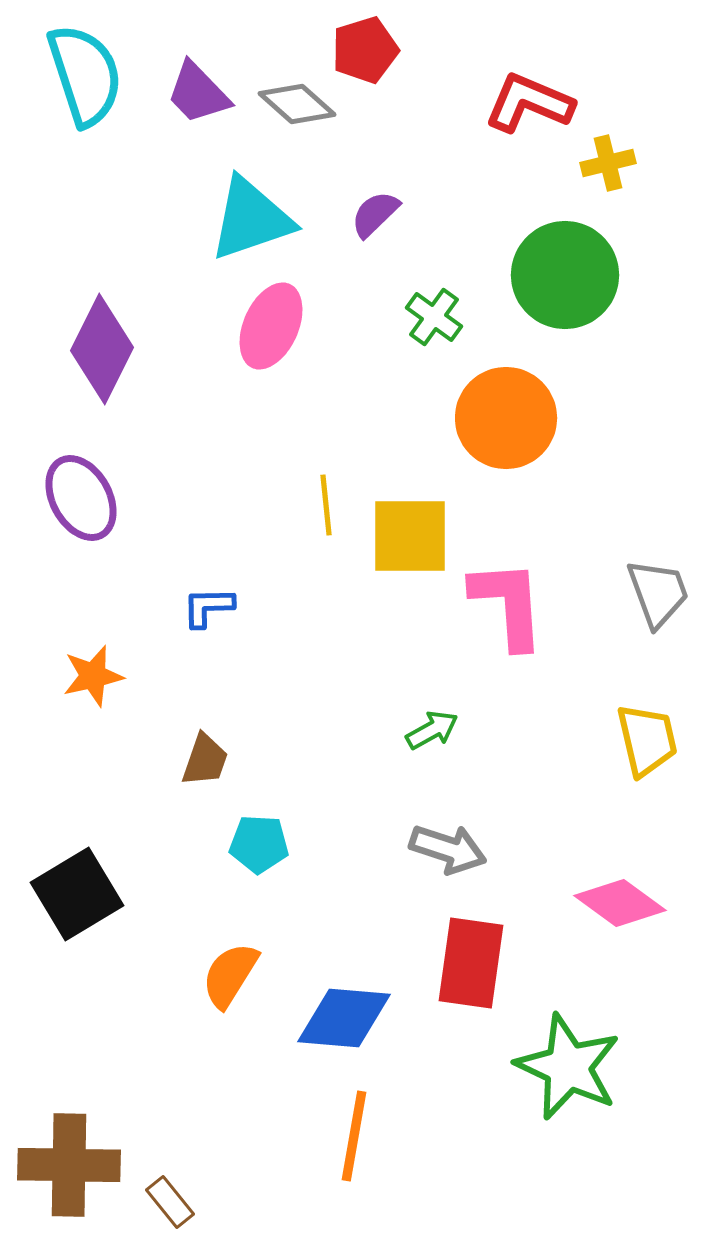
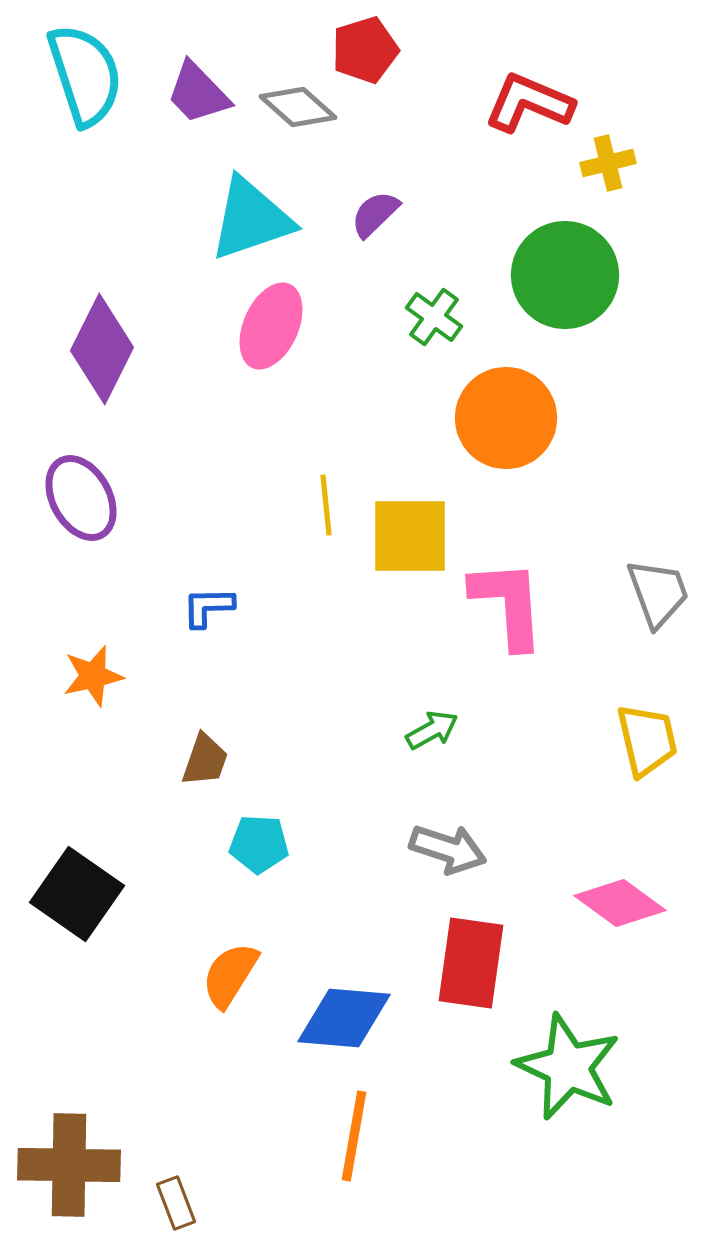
gray diamond: moved 1 px right, 3 px down
black square: rotated 24 degrees counterclockwise
brown rectangle: moved 6 px right, 1 px down; rotated 18 degrees clockwise
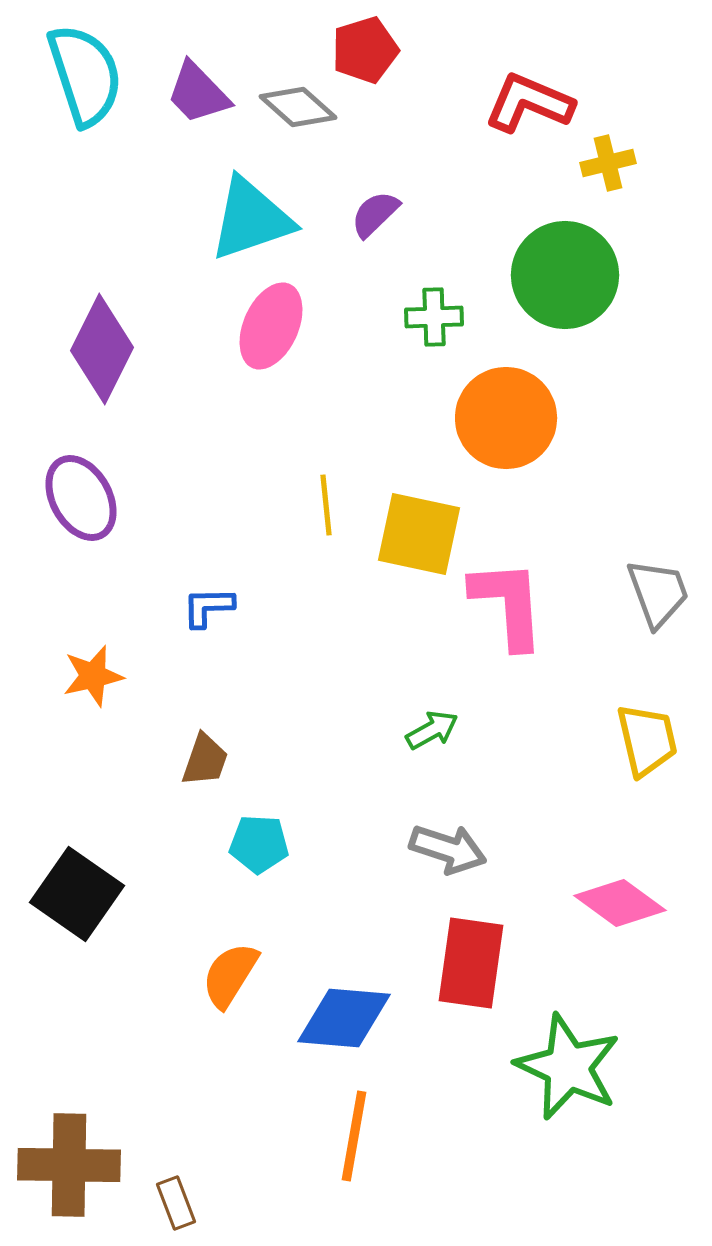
green cross: rotated 38 degrees counterclockwise
yellow square: moved 9 px right, 2 px up; rotated 12 degrees clockwise
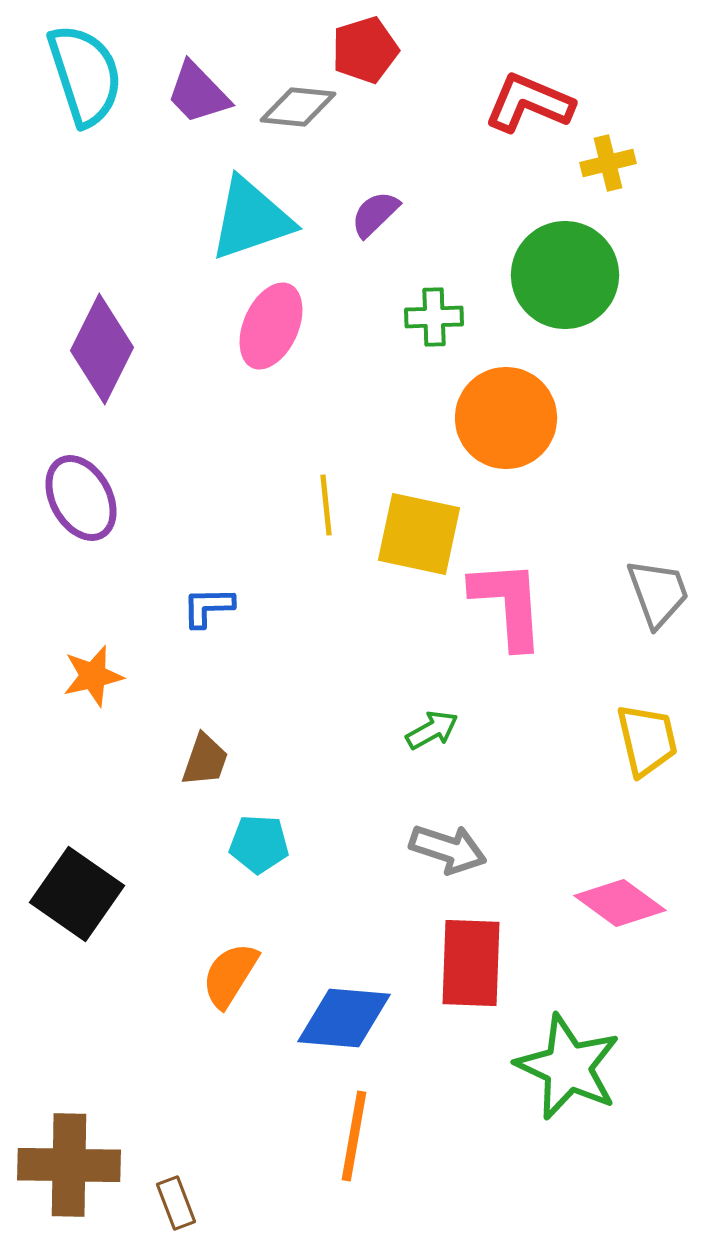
gray diamond: rotated 36 degrees counterclockwise
red rectangle: rotated 6 degrees counterclockwise
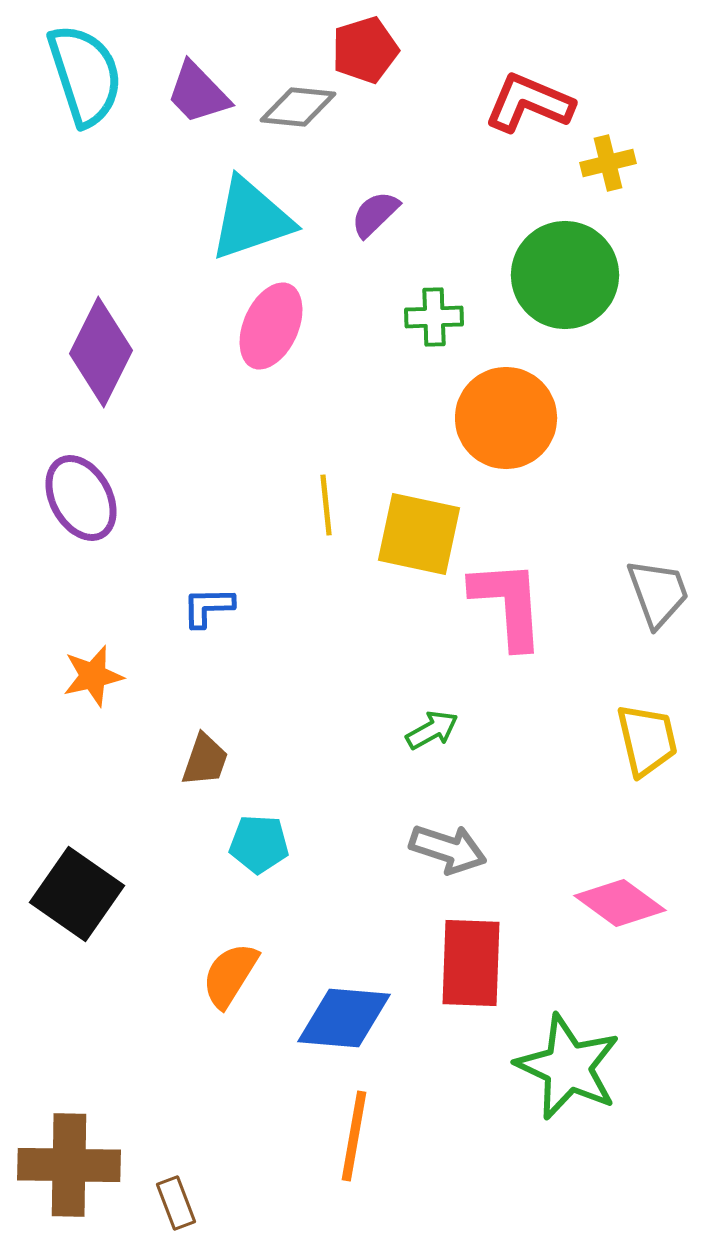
purple diamond: moved 1 px left, 3 px down
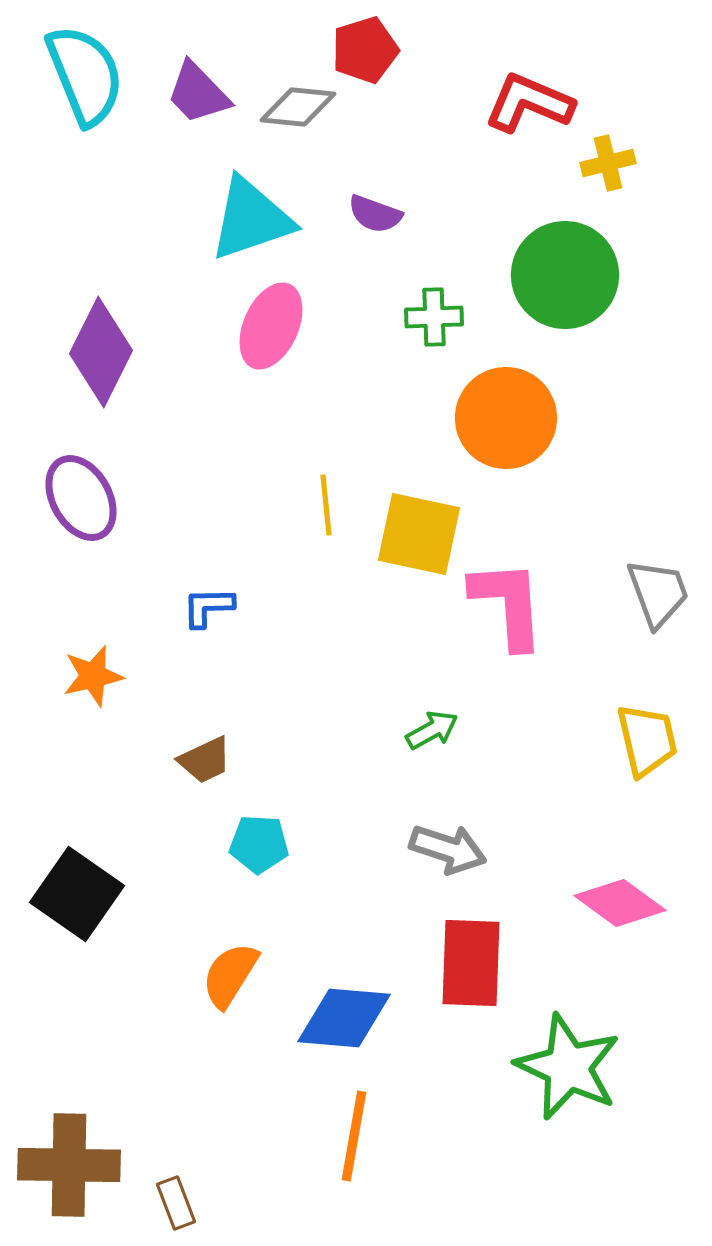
cyan semicircle: rotated 4 degrees counterclockwise
purple semicircle: rotated 116 degrees counterclockwise
brown trapezoid: rotated 46 degrees clockwise
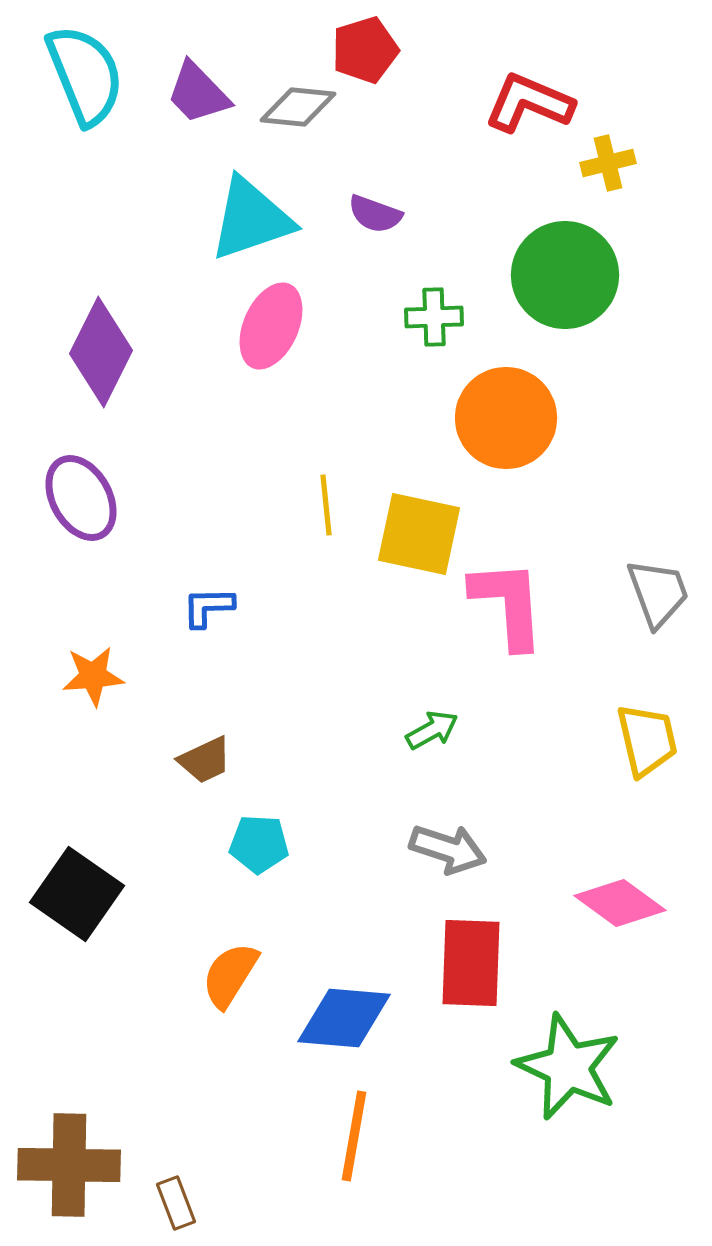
orange star: rotated 8 degrees clockwise
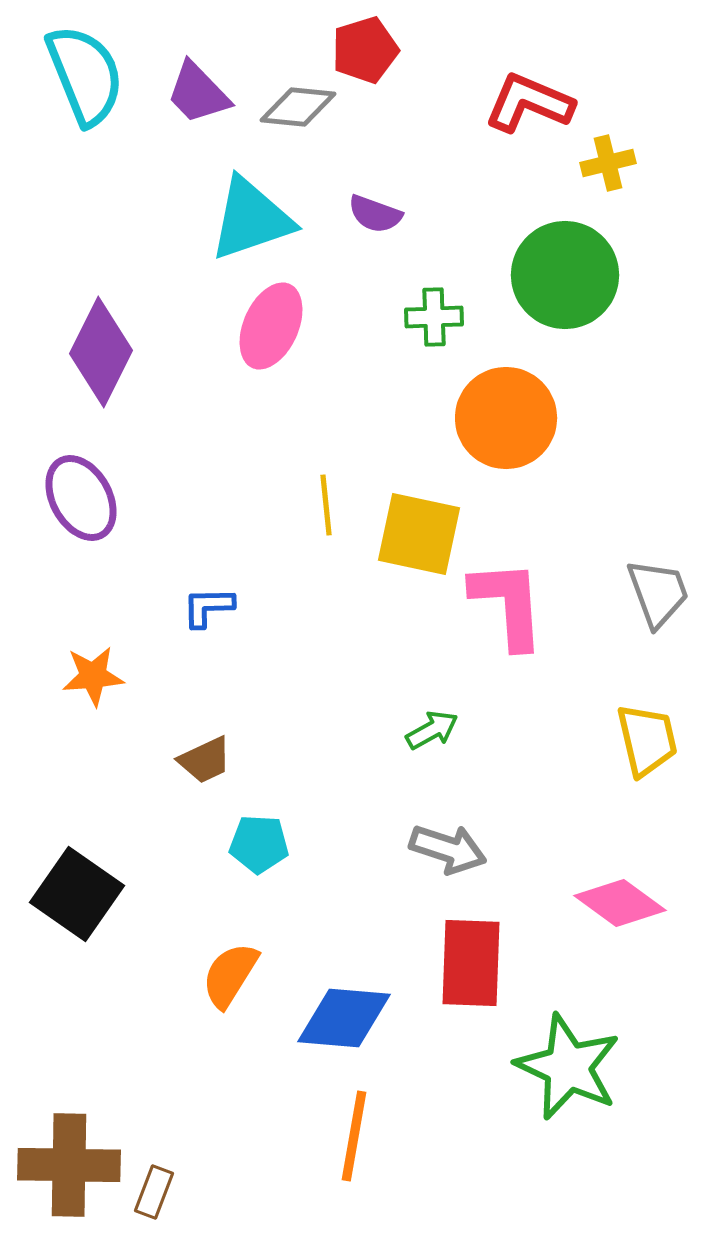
brown rectangle: moved 22 px left, 11 px up; rotated 42 degrees clockwise
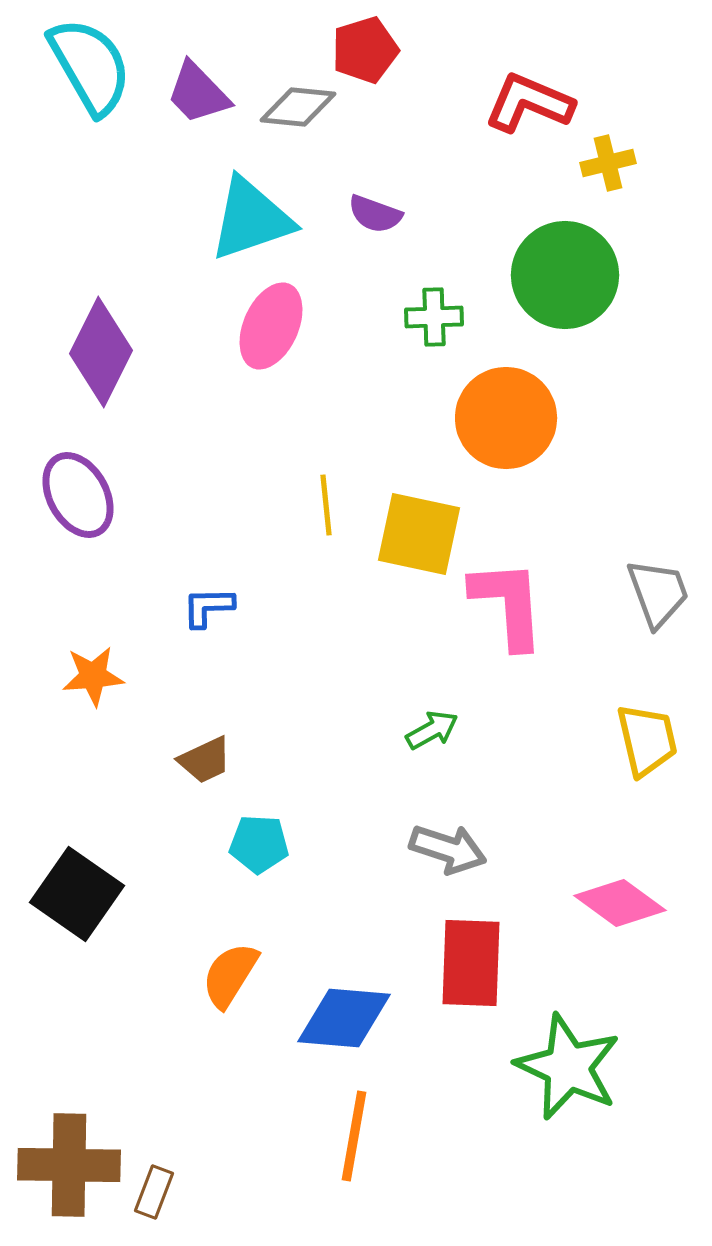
cyan semicircle: moved 5 px right, 9 px up; rotated 8 degrees counterclockwise
purple ellipse: moved 3 px left, 3 px up
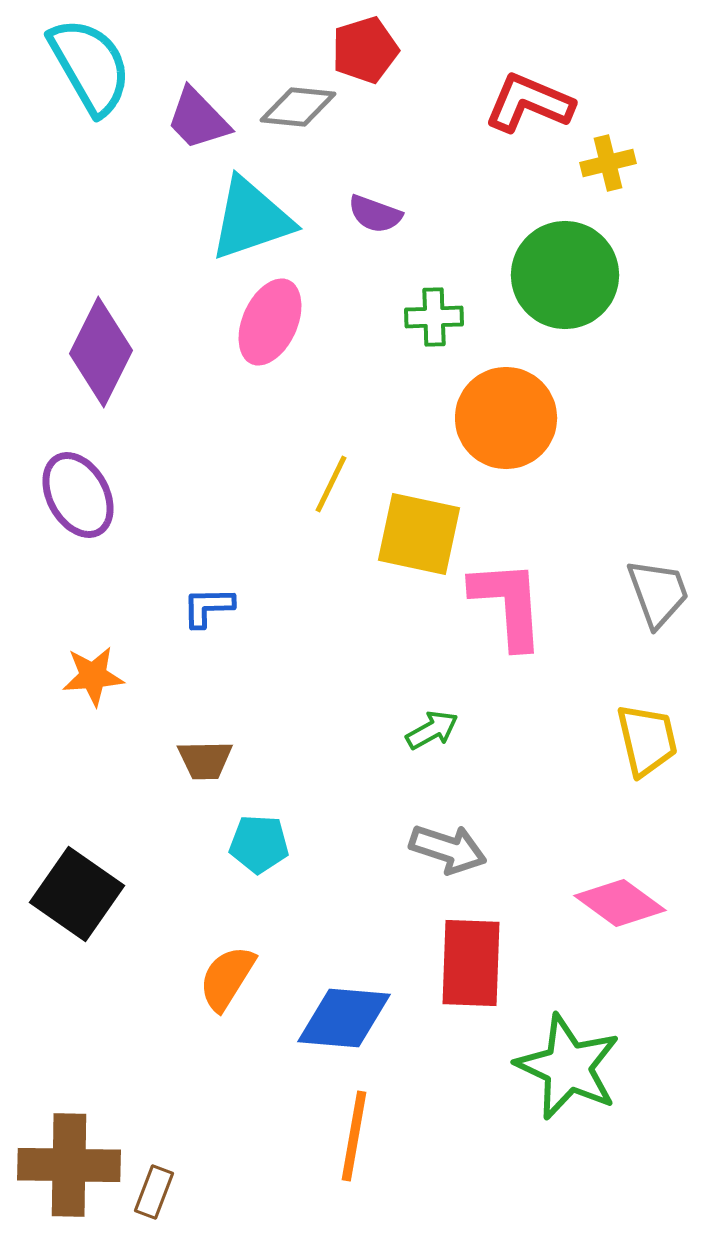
purple trapezoid: moved 26 px down
pink ellipse: moved 1 px left, 4 px up
yellow line: moved 5 px right, 21 px up; rotated 32 degrees clockwise
brown trapezoid: rotated 24 degrees clockwise
orange semicircle: moved 3 px left, 3 px down
